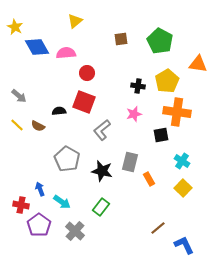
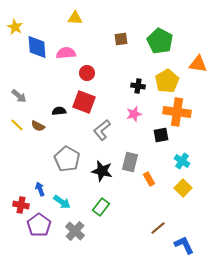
yellow triangle: moved 3 px up; rotated 42 degrees clockwise
blue diamond: rotated 25 degrees clockwise
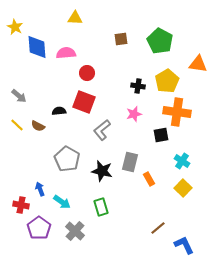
green rectangle: rotated 54 degrees counterclockwise
purple pentagon: moved 3 px down
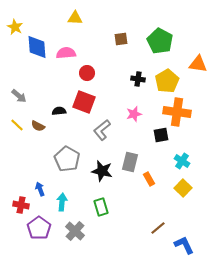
black cross: moved 7 px up
cyan arrow: rotated 120 degrees counterclockwise
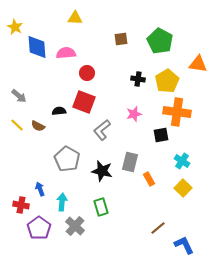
gray cross: moved 5 px up
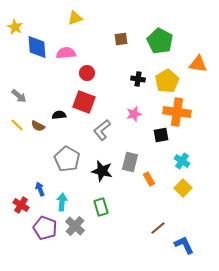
yellow triangle: rotated 21 degrees counterclockwise
black semicircle: moved 4 px down
red cross: rotated 21 degrees clockwise
purple pentagon: moved 6 px right; rotated 15 degrees counterclockwise
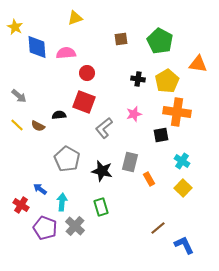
gray L-shape: moved 2 px right, 2 px up
blue arrow: rotated 32 degrees counterclockwise
